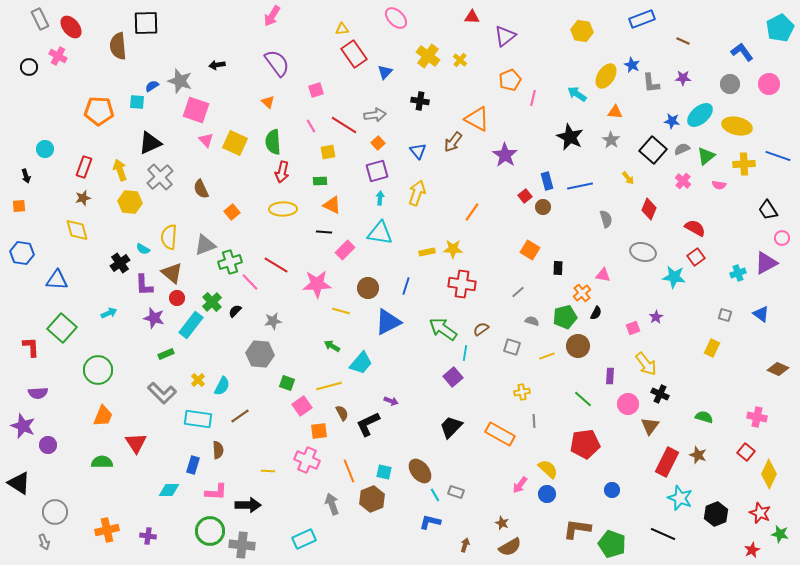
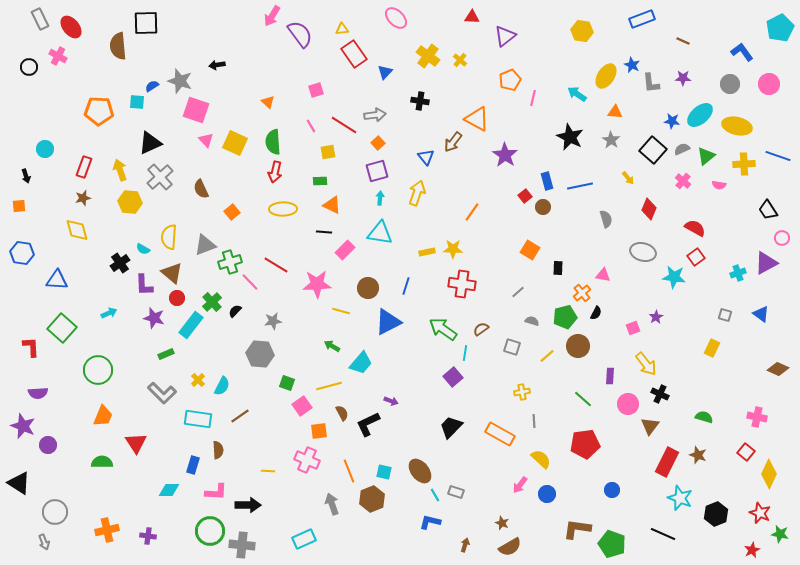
purple semicircle at (277, 63): moved 23 px right, 29 px up
blue triangle at (418, 151): moved 8 px right, 6 px down
red arrow at (282, 172): moved 7 px left
yellow line at (547, 356): rotated 21 degrees counterclockwise
yellow semicircle at (548, 469): moved 7 px left, 10 px up
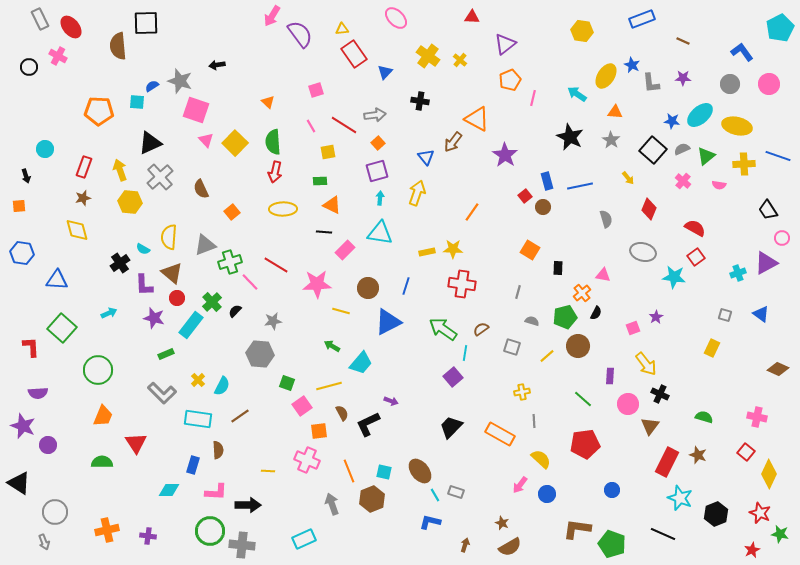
purple triangle at (505, 36): moved 8 px down
yellow square at (235, 143): rotated 20 degrees clockwise
gray line at (518, 292): rotated 32 degrees counterclockwise
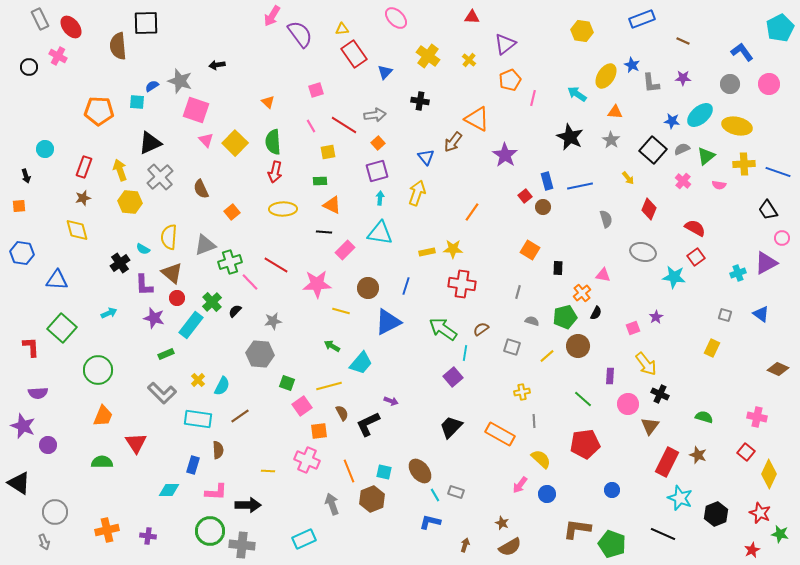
yellow cross at (460, 60): moved 9 px right
blue line at (778, 156): moved 16 px down
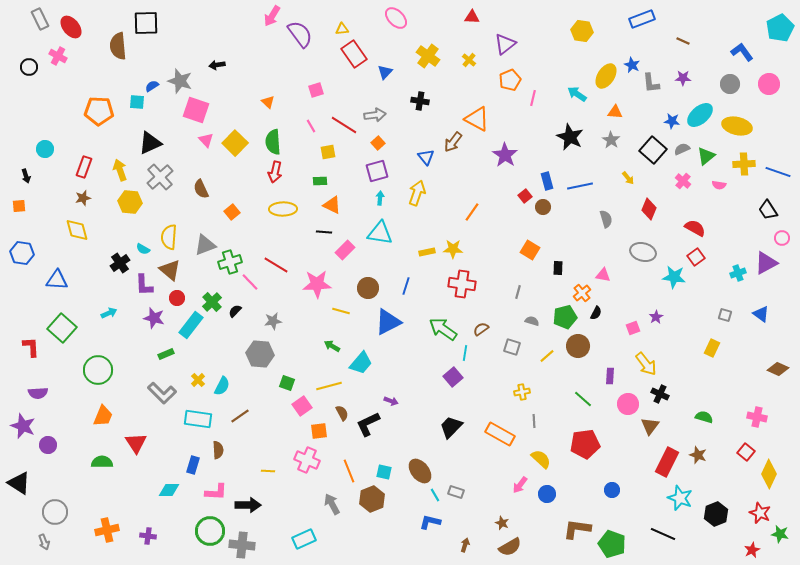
brown triangle at (172, 273): moved 2 px left, 3 px up
gray arrow at (332, 504): rotated 10 degrees counterclockwise
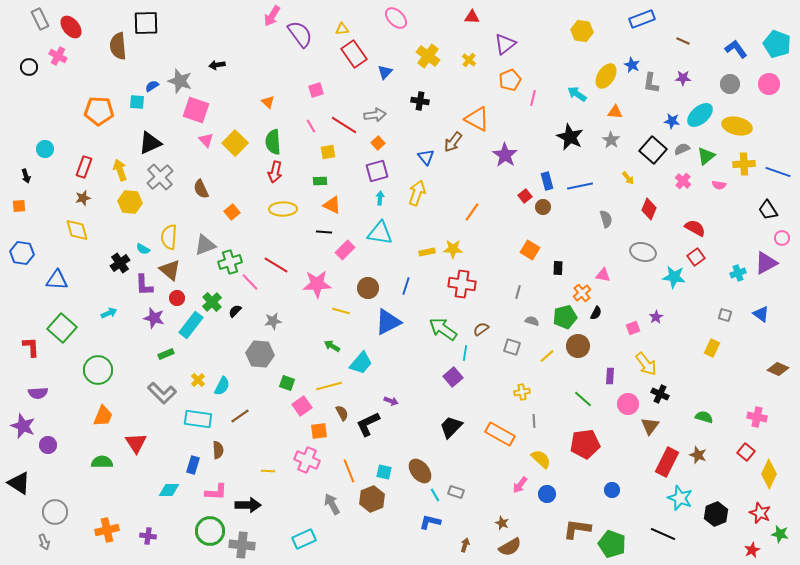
cyan pentagon at (780, 28): moved 3 px left, 16 px down; rotated 24 degrees counterclockwise
blue L-shape at (742, 52): moved 6 px left, 3 px up
gray L-shape at (651, 83): rotated 15 degrees clockwise
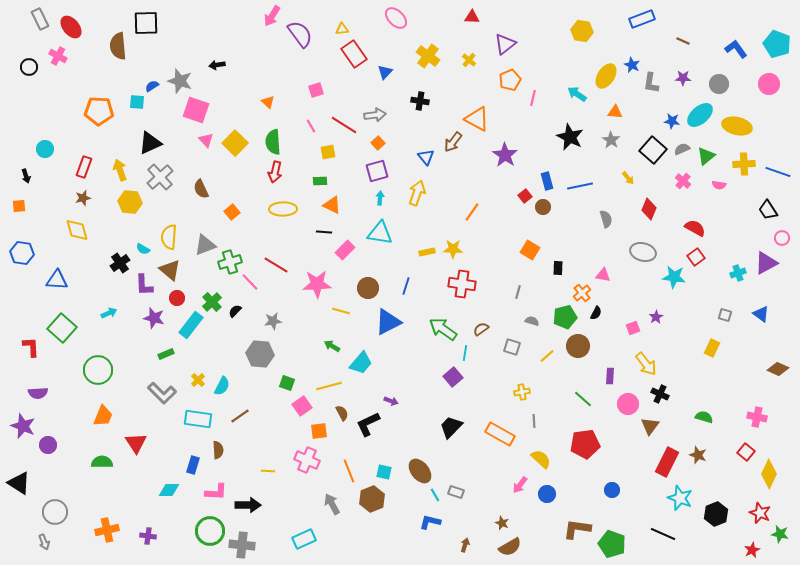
gray circle at (730, 84): moved 11 px left
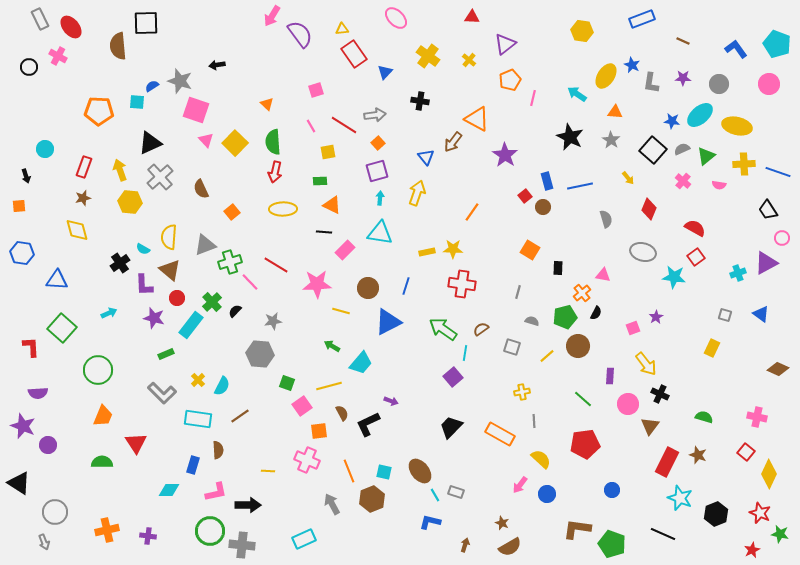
orange triangle at (268, 102): moved 1 px left, 2 px down
pink L-shape at (216, 492): rotated 15 degrees counterclockwise
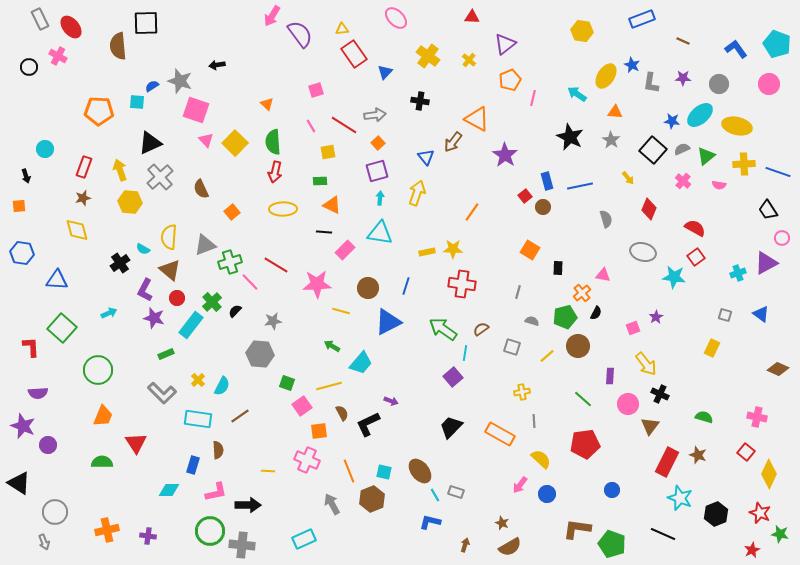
purple L-shape at (144, 285): moved 1 px right, 5 px down; rotated 30 degrees clockwise
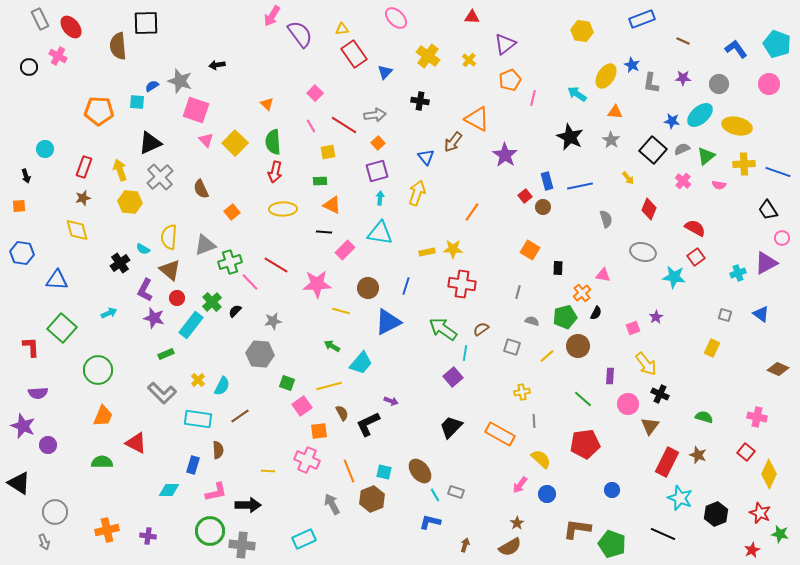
pink square at (316, 90): moved 1 px left, 3 px down; rotated 28 degrees counterclockwise
red triangle at (136, 443): rotated 30 degrees counterclockwise
brown star at (502, 523): moved 15 px right; rotated 16 degrees clockwise
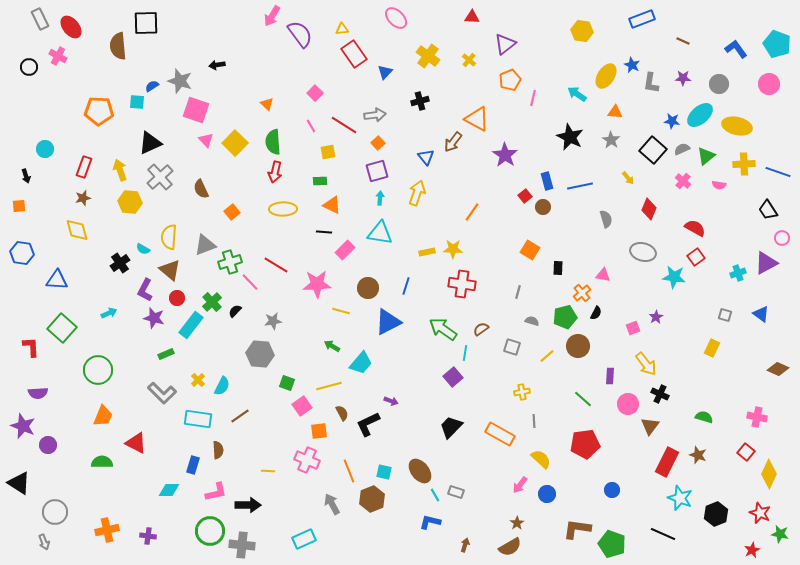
black cross at (420, 101): rotated 24 degrees counterclockwise
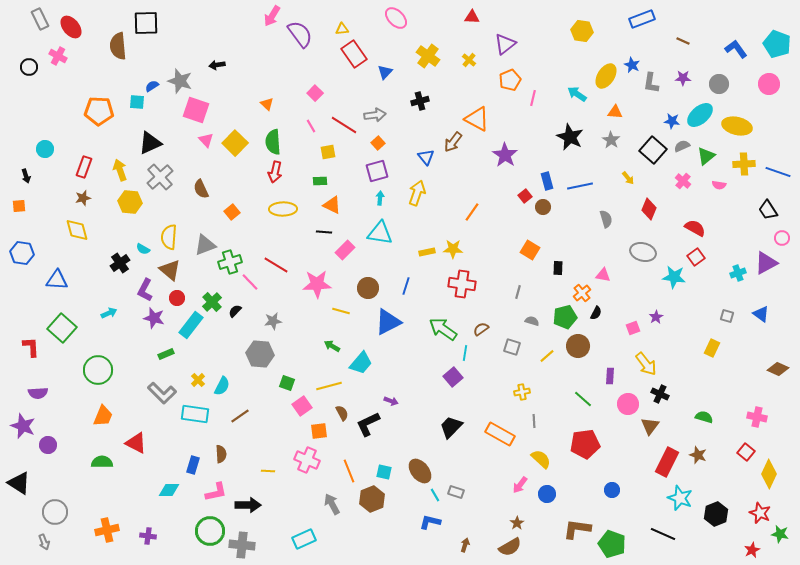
gray semicircle at (682, 149): moved 3 px up
gray square at (725, 315): moved 2 px right, 1 px down
cyan rectangle at (198, 419): moved 3 px left, 5 px up
brown semicircle at (218, 450): moved 3 px right, 4 px down
